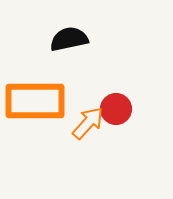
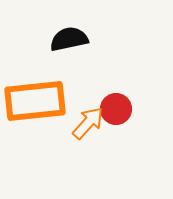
orange rectangle: rotated 6 degrees counterclockwise
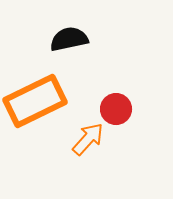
orange rectangle: rotated 20 degrees counterclockwise
orange arrow: moved 16 px down
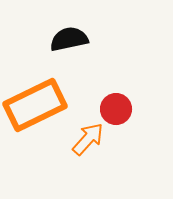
orange rectangle: moved 4 px down
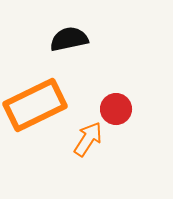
orange arrow: rotated 9 degrees counterclockwise
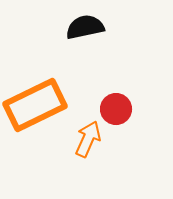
black semicircle: moved 16 px right, 12 px up
orange arrow: rotated 9 degrees counterclockwise
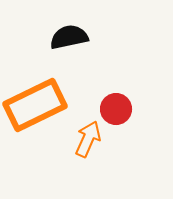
black semicircle: moved 16 px left, 10 px down
